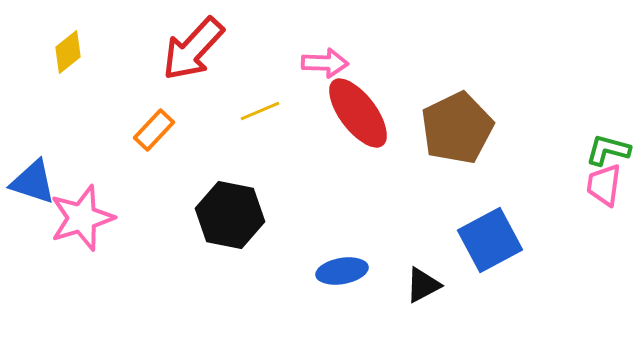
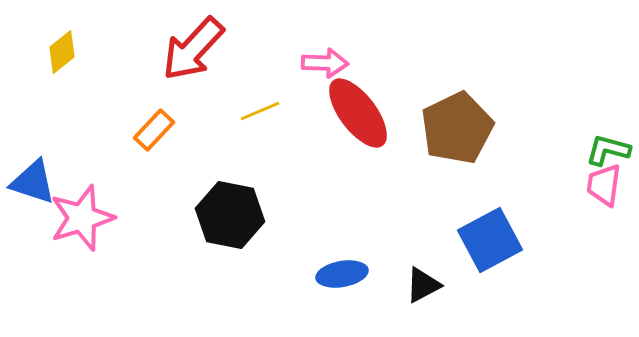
yellow diamond: moved 6 px left
blue ellipse: moved 3 px down
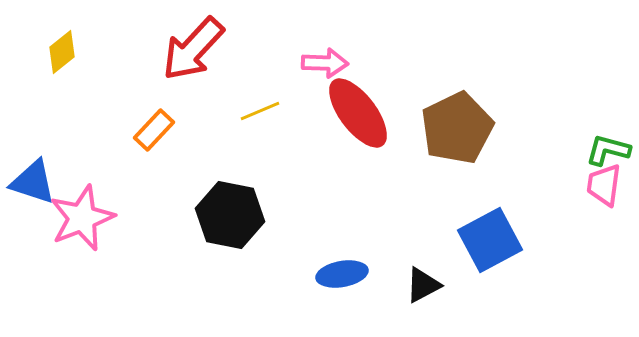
pink star: rotated 4 degrees counterclockwise
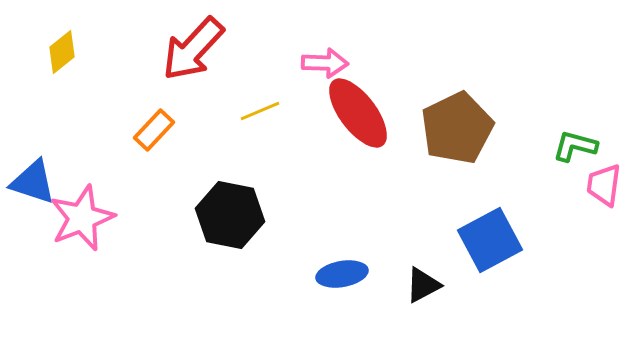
green L-shape: moved 33 px left, 4 px up
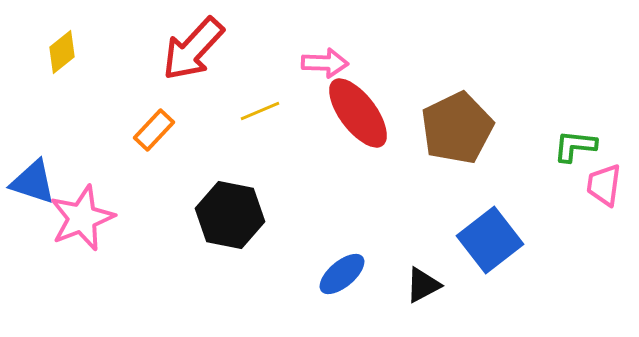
green L-shape: rotated 9 degrees counterclockwise
blue square: rotated 10 degrees counterclockwise
blue ellipse: rotated 30 degrees counterclockwise
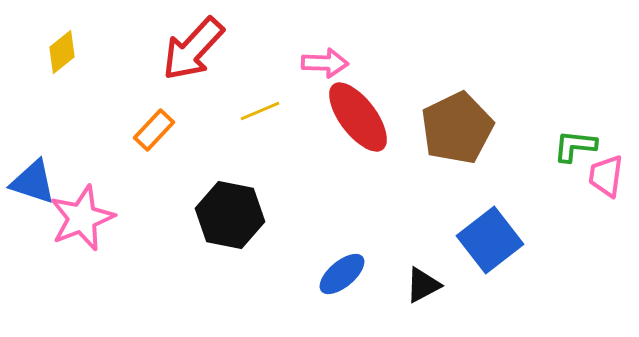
red ellipse: moved 4 px down
pink trapezoid: moved 2 px right, 9 px up
